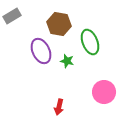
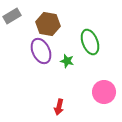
brown hexagon: moved 11 px left
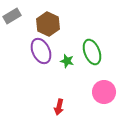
brown hexagon: rotated 15 degrees clockwise
green ellipse: moved 2 px right, 10 px down
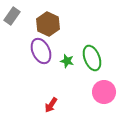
gray rectangle: rotated 24 degrees counterclockwise
green ellipse: moved 6 px down
red arrow: moved 8 px left, 2 px up; rotated 21 degrees clockwise
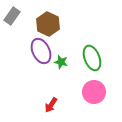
green star: moved 6 px left, 1 px down
pink circle: moved 10 px left
